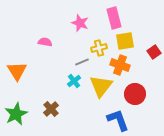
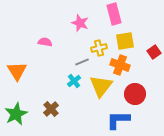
pink rectangle: moved 4 px up
blue L-shape: rotated 70 degrees counterclockwise
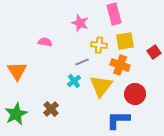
yellow cross: moved 3 px up; rotated 21 degrees clockwise
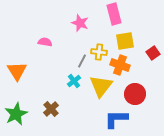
yellow cross: moved 7 px down
red square: moved 1 px left, 1 px down
gray line: moved 1 px up; rotated 40 degrees counterclockwise
blue L-shape: moved 2 px left, 1 px up
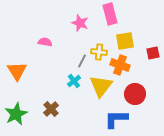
pink rectangle: moved 4 px left
red square: rotated 24 degrees clockwise
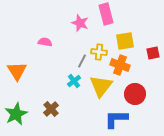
pink rectangle: moved 4 px left
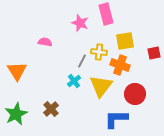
red square: moved 1 px right
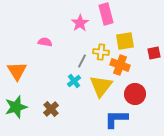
pink star: rotated 18 degrees clockwise
yellow cross: moved 2 px right
green star: moved 7 px up; rotated 10 degrees clockwise
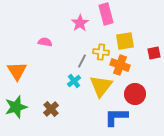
blue L-shape: moved 2 px up
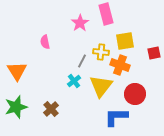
pink semicircle: rotated 112 degrees counterclockwise
